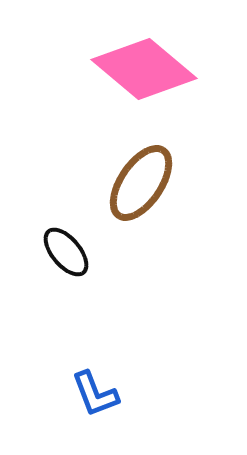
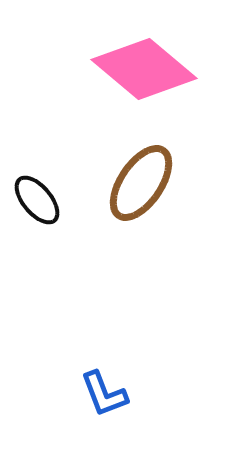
black ellipse: moved 29 px left, 52 px up
blue L-shape: moved 9 px right
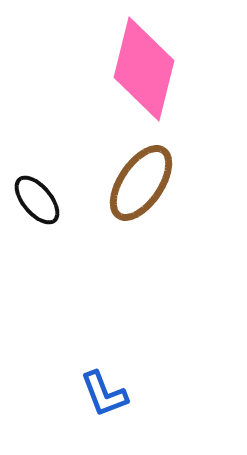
pink diamond: rotated 64 degrees clockwise
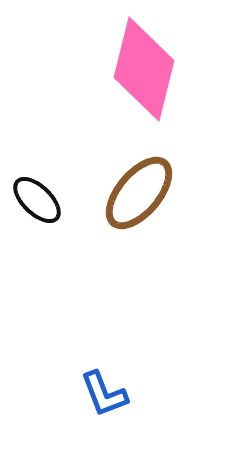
brown ellipse: moved 2 px left, 10 px down; rotated 6 degrees clockwise
black ellipse: rotated 6 degrees counterclockwise
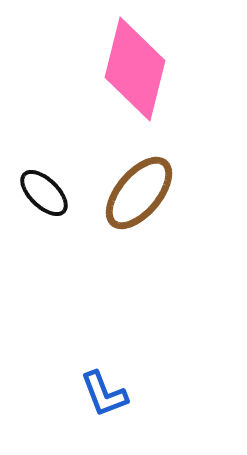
pink diamond: moved 9 px left
black ellipse: moved 7 px right, 7 px up
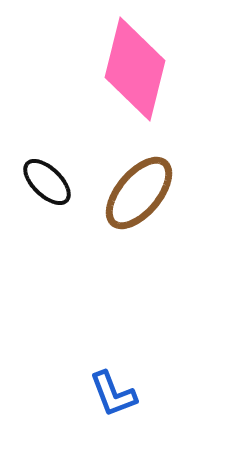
black ellipse: moved 3 px right, 11 px up
blue L-shape: moved 9 px right
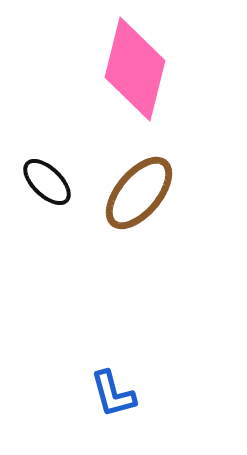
blue L-shape: rotated 6 degrees clockwise
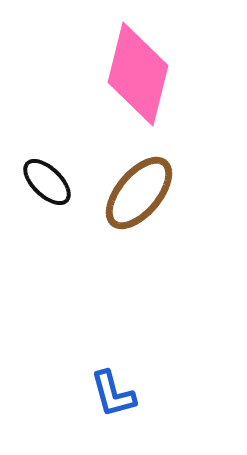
pink diamond: moved 3 px right, 5 px down
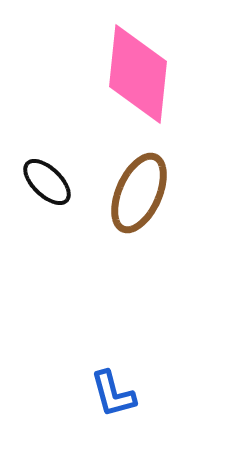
pink diamond: rotated 8 degrees counterclockwise
brown ellipse: rotated 16 degrees counterclockwise
